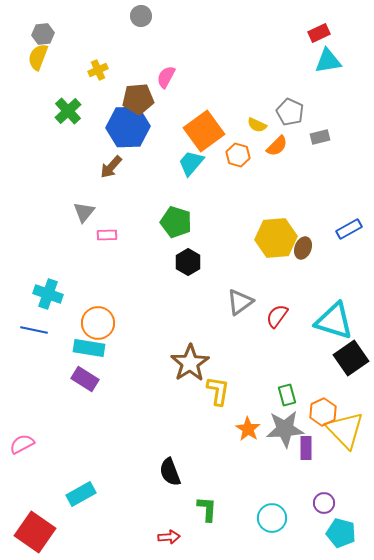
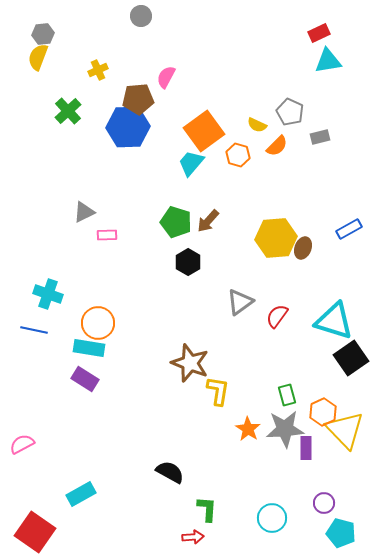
brown arrow at (111, 167): moved 97 px right, 54 px down
gray triangle at (84, 212): rotated 25 degrees clockwise
brown star at (190, 363): rotated 18 degrees counterclockwise
black semicircle at (170, 472): rotated 140 degrees clockwise
red arrow at (169, 537): moved 24 px right
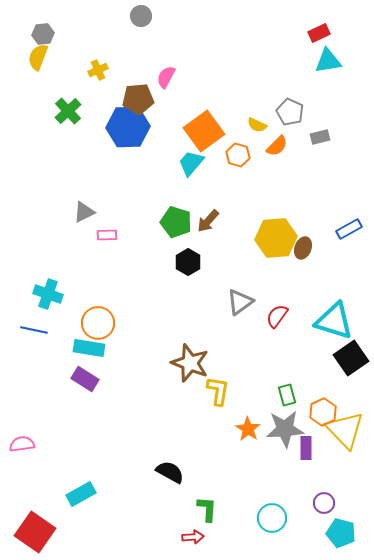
pink semicircle at (22, 444): rotated 20 degrees clockwise
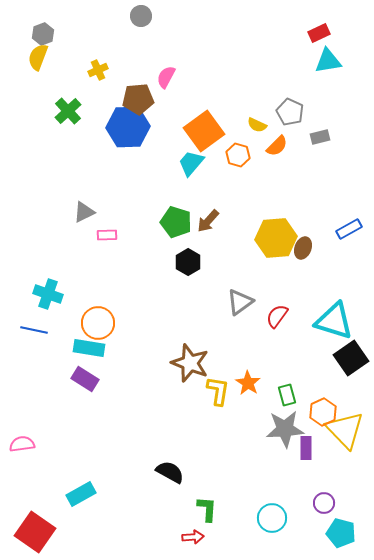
gray hexagon at (43, 34): rotated 15 degrees counterclockwise
orange star at (248, 429): moved 46 px up
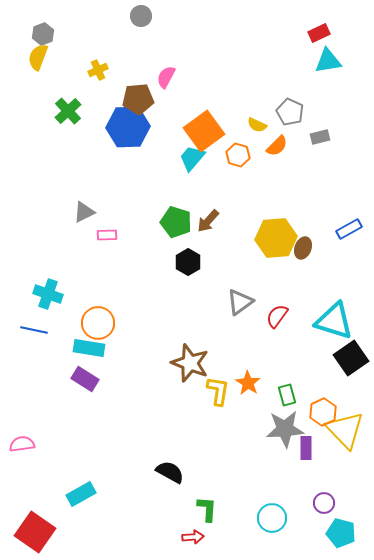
cyan trapezoid at (191, 163): moved 1 px right, 5 px up
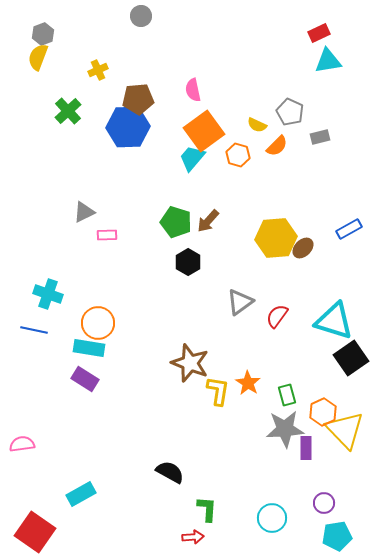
pink semicircle at (166, 77): moved 27 px right, 13 px down; rotated 40 degrees counterclockwise
brown ellipse at (303, 248): rotated 25 degrees clockwise
cyan pentagon at (341, 533): moved 4 px left, 3 px down; rotated 24 degrees counterclockwise
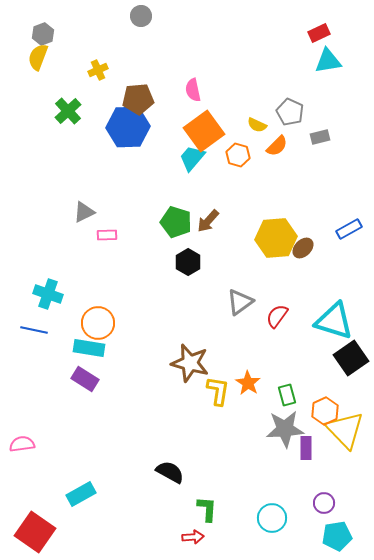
brown star at (190, 363): rotated 6 degrees counterclockwise
orange hexagon at (323, 412): moved 2 px right, 1 px up
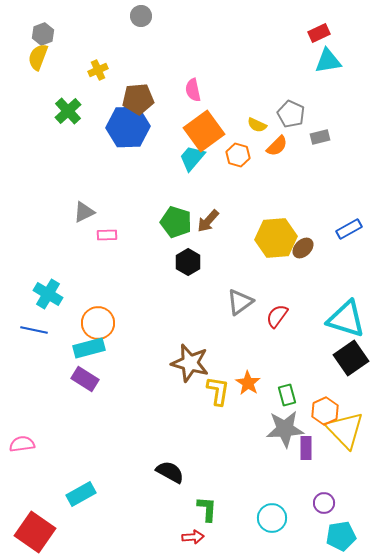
gray pentagon at (290, 112): moved 1 px right, 2 px down
cyan cross at (48, 294): rotated 12 degrees clockwise
cyan triangle at (334, 321): moved 12 px right, 2 px up
cyan rectangle at (89, 348): rotated 24 degrees counterclockwise
cyan pentagon at (337, 536): moved 4 px right
